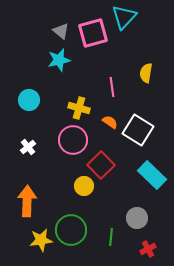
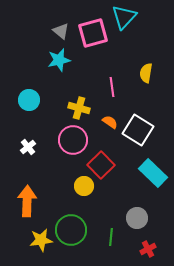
cyan rectangle: moved 1 px right, 2 px up
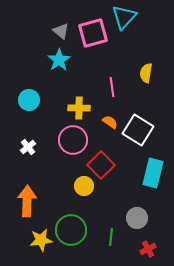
cyan star: rotated 20 degrees counterclockwise
yellow cross: rotated 15 degrees counterclockwise
cyan rectangle: rotated 60 degrees clockwise
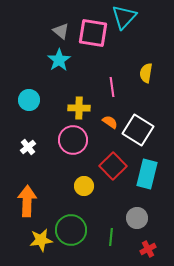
pink square: rotated 24 degrees clockwise
red square: moved 12 px right, 1 px down
cyan rectangle: moved 6 px left, 1 px down
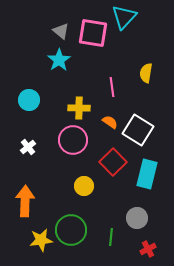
red square: moved 4 px up
orange arrow: moved 2 px left
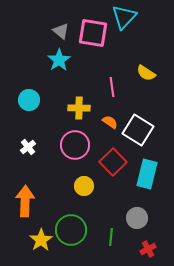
yellow semicircle: rotated 66 degrees counterclockwise
pink circle: moved 2 px right, 5 px down
yellow star: rotated 25 degrees counterclockwise
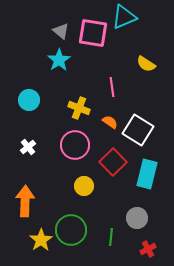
cyan triangle: rotated 24 degrees clockwise
yellow semicircle: moved 9 px up
yellow cross: rotated 20 degrees clockwise
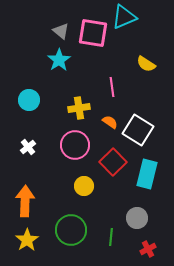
yellow cross: rotated 30 degrees counterclockwise
yellow star: moved 14 px left
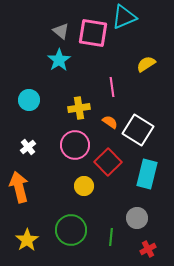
yellow semicircle: rotated 114 degrees clockwise
red square: moved 5 px left
orange arrow: moved 6 px left, 14 px up; rotated 16 degrees counterclockwise
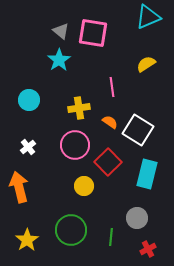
cyan triangle: moved 24 px right
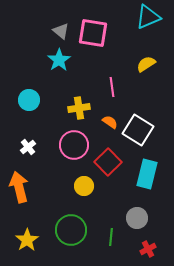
pink circle: moved 1 px left
